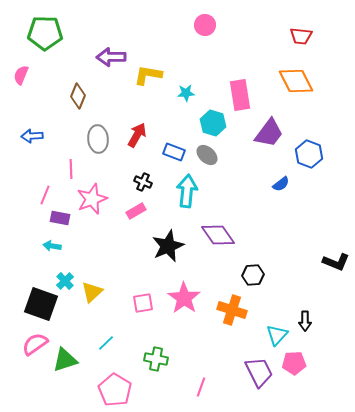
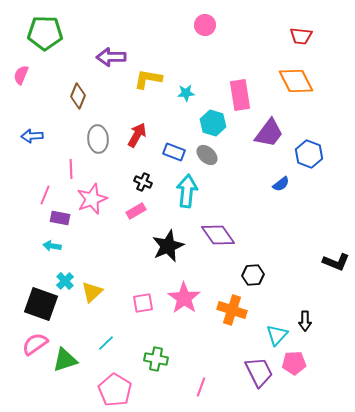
yellow L-shape at (148, 75): moved 4 px down
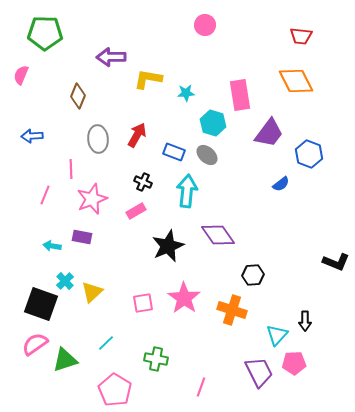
purple rectangle at (60, 218): moved 22 px right, 19 px down
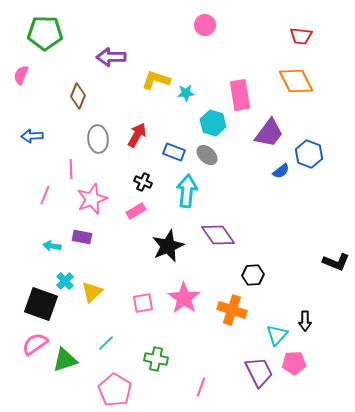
yellow L-shape at (148, 79): moved 8 px right, 1 px down; rotated 8 degrees clockwise
blue semicircle at (281, 184): moved 13 px up
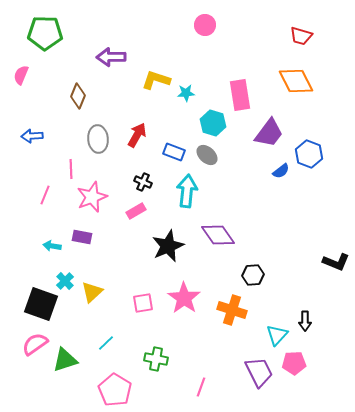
red trapezoid at (301, 36): rotated 10 degrees clockwise
pink star at (92, 199): moved 2 px up
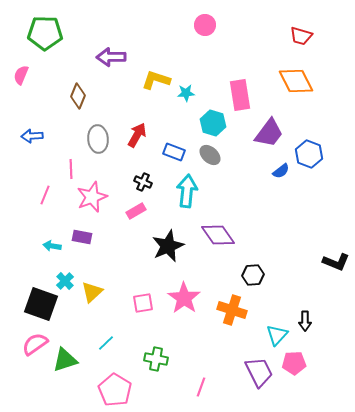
gray ellipse at (207, 155): moved 3 px right
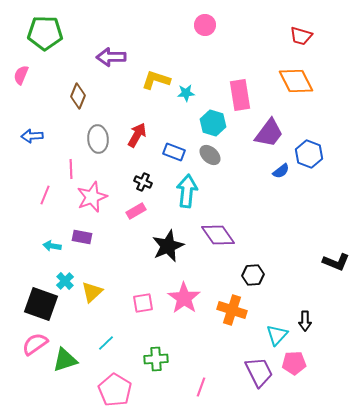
green cross at (156, 359): rotated 15 degrees counterclockwise
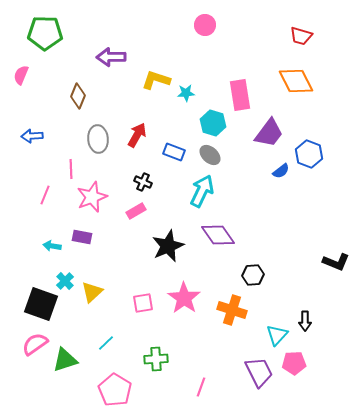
cyan arrow at (187, 191): moved 15 px right; rotated 20 degrees clockwise
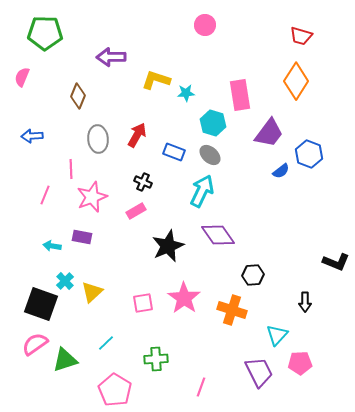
pink semicircle at (21, 75): moved 1 px right, 2 px down
orange diamond at (296, 81): rotated 60 degrees clockwise
black arrow at (305, 321): moved 19 px up
pink pentagon at (294, 363): moved 6 px right
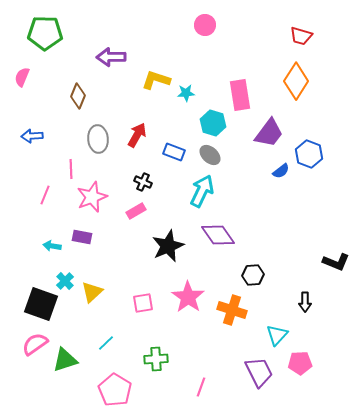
pink star at (184, 298): moved 4 px right, 1 px up
